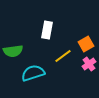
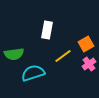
green semicircle: moved 1 px right, 3 px down
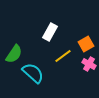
white rectangle: moved 3 px right, 2 px down; rotated 18 degrees clockwise
green semicircle: rotated 48 degrees counterclockwise
pink cross: rotated 24 degrees counterclockwise
cyan semicircle: rotated 60 degrees clockwise
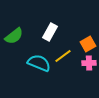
orange square: moved 2 px right
green semicircle: moved 18 px up; rotated 18 degrees clockwise
pink cross: moved 1 px up; rotated 32 degrees counterclockwise
cyan semicircle: moved 6 px right, 10 px up; rotated 20 degrees counterclockwise
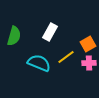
green semicircle: rotated 36 degrees counterclockwise
yellow line: moved 3 px right, 1 px down
